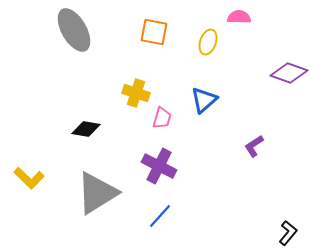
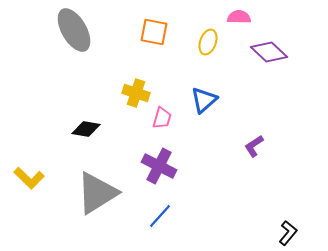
purple diamond: moved 20 px left, 21 px up; rotated 24 degrees clockwise
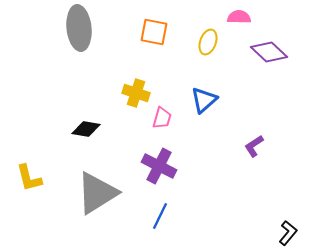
gray ellipse: moved 5 px right, 2 px up; rotated 24 degrees clockwise
yellow L-shape: rotated 32 degrees clockwise
blue line: rotated 16 degrees counterclockwise
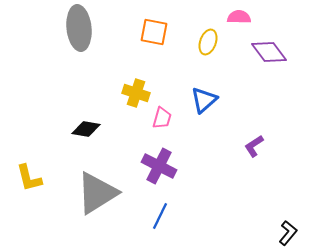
purple diamond: rotated 9 degrees clockwise
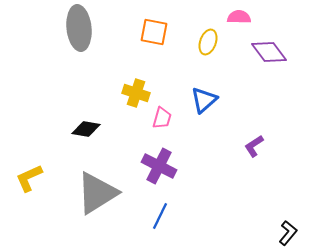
yellow L-shape: rotated 80 degrees clockwise
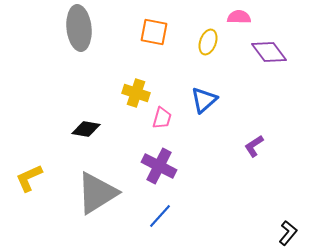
blue line: rotated 16 degrees clockwise
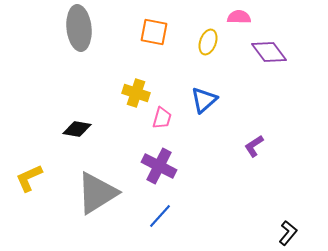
black diamond: moved 9 px left
